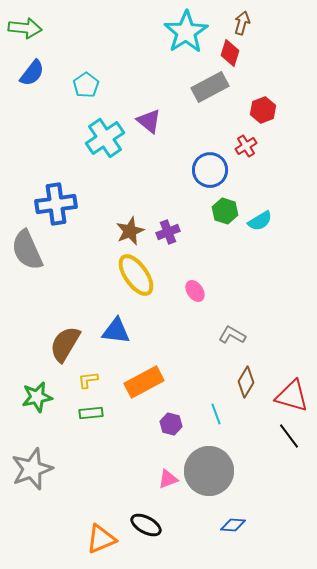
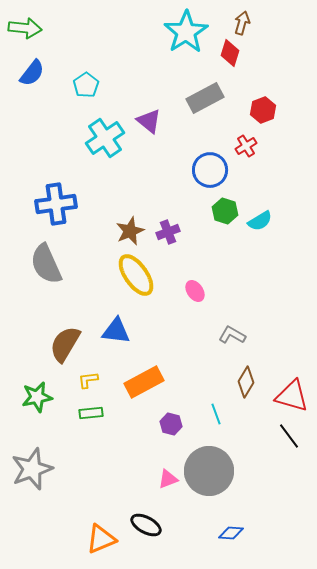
gray rectangle: moved 5 px left, 11 px down
gray semicircle: moved 19 px right, 14 px down
blue diamond: moved 2 px left, 8 px down
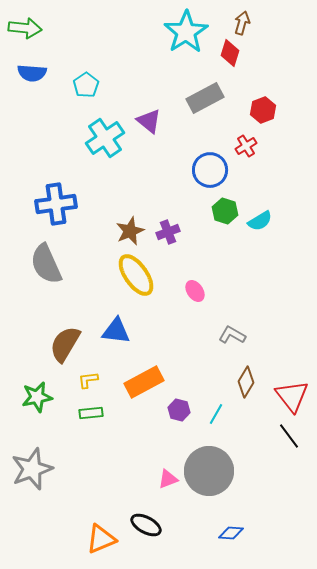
blue semicircle: rotated 56 degrees clockwise
red triangle: rotated 36 degrees clockwise
cyan line: rotated 50 degrees clockwise
purple hexagon: moved 8 px right, 14 px up
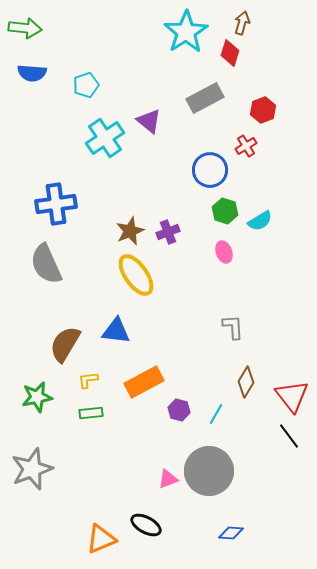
cyan pentagon: rotated 15 degrees clockwise
pink ellipse: moved 29 px right, 39 px up; rotated 15 degrees clockwise
gray L-shape: moved 1 px right, 8 px up; rotated 56 degrees clockwise
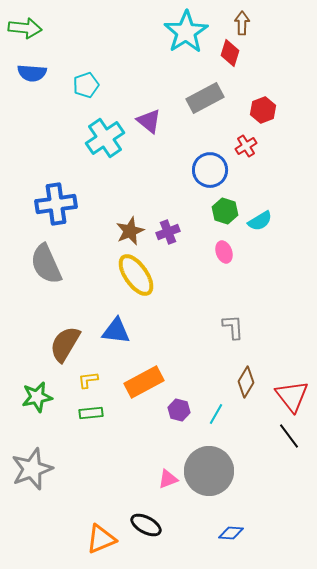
brown arrow: rotated 15 degrees counterclockwise
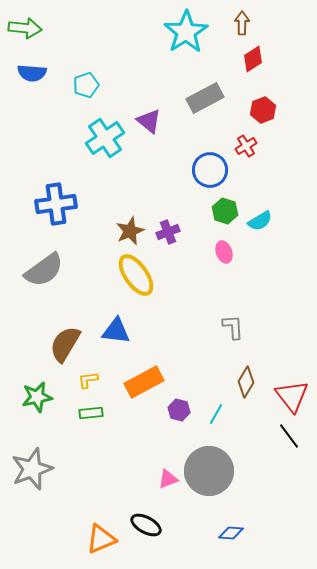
red diamond: moved 23 px right, 6 px down; rotated 40 degrees clockwise
gray semicircle: moved 2 px left, 6 px down; rotated 102 degrees counterclockwise
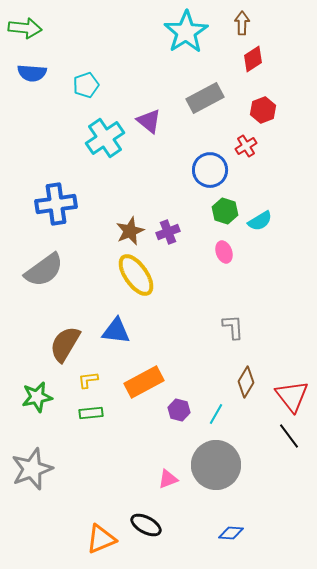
gray circle: moved 7 px right, 6 px up
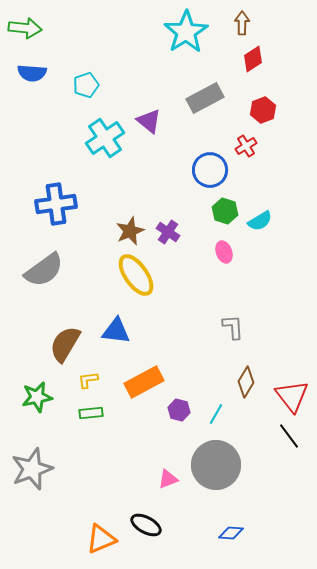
purple cross: rotated 35 degrees counterclockwise
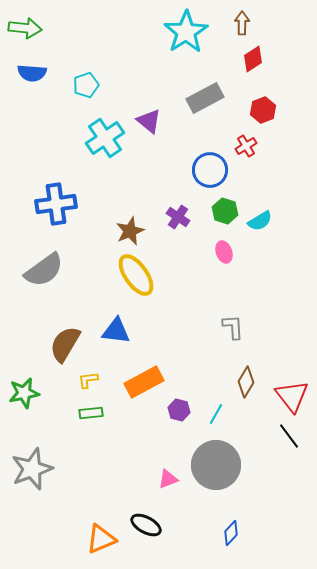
purple cross: moved 10 px right, 15 px up
green star: moved 13 px left, 4 px up
blue diamond: rotated 50 degrees counterclockwise
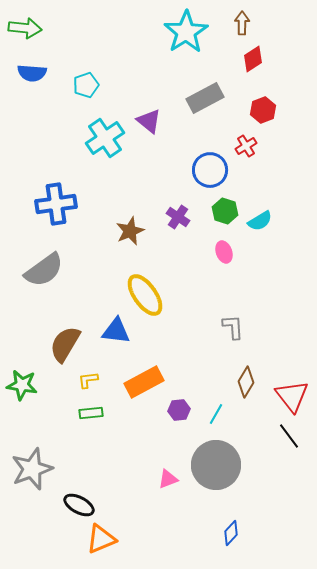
yellow ellipse: moved 9 px right, 20 px down
green star: moved 2 px left, 8 px up; rotated 20 degrees clockwise
purple hexagon: rotated 20 degrees counterclockwise
black ellipse: moved 67 px left, 20 px up
